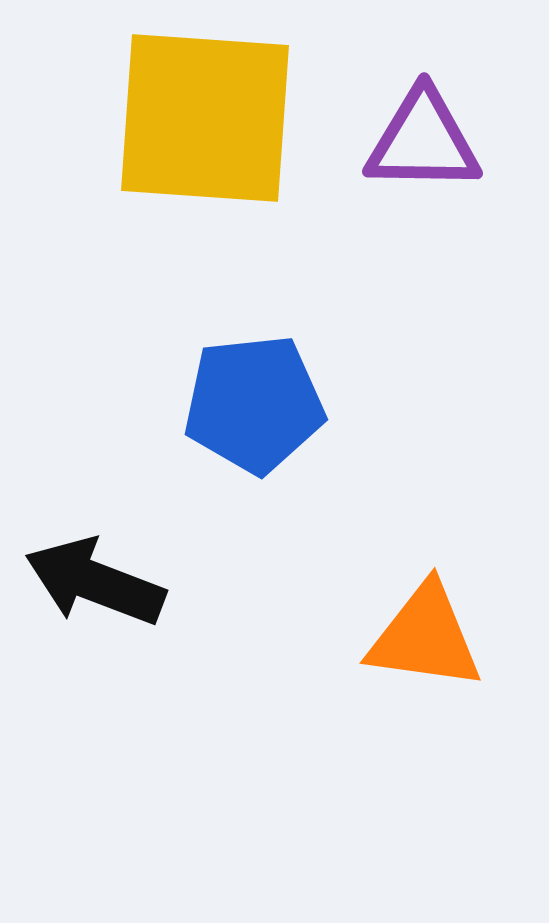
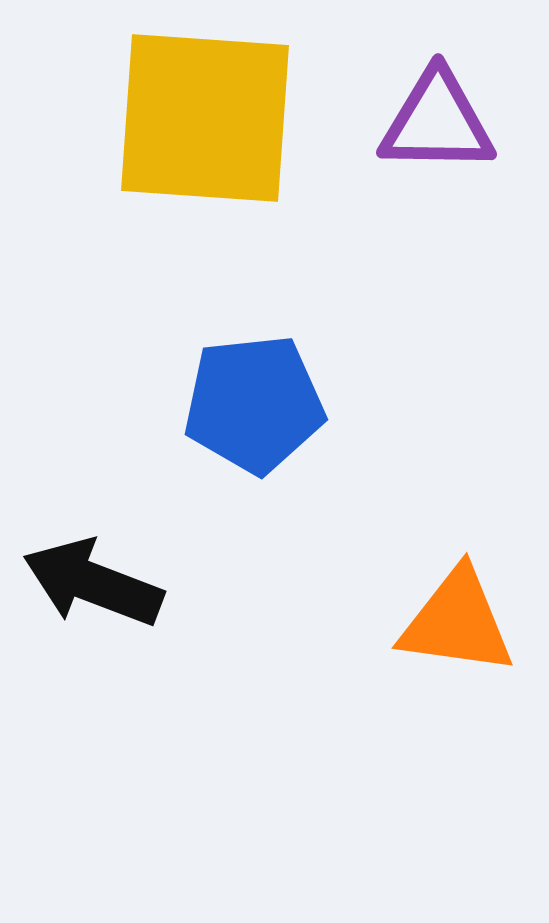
purple triangle: moved 14 px right, 19 px up
black arrow: moved 2 px left, 1 px down
orange triangle: moved 32 px right, 15 px up
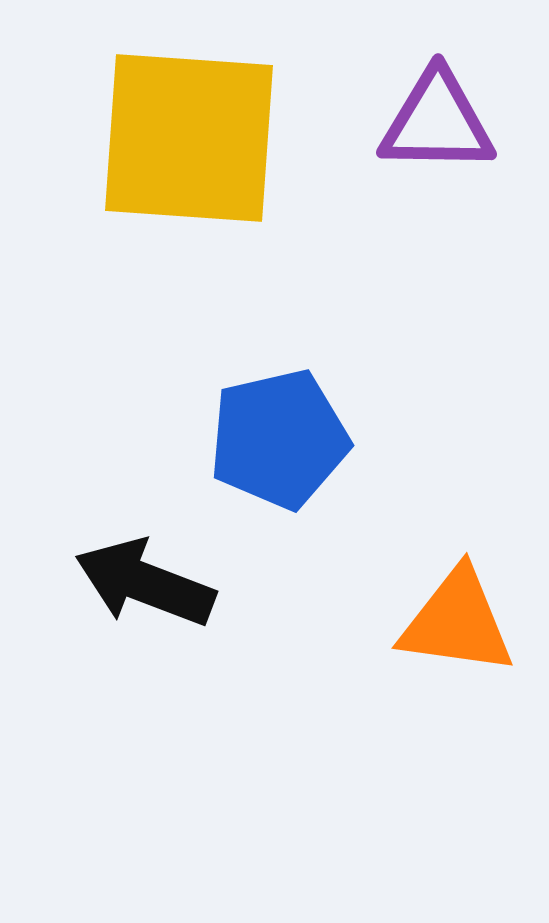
yellow square: moved 16 px left, 20 px down
blue pentagon: moved 25 px right, 35 px down; rotated 7 degrees counterclockwise
black arrow: moved 52 px right
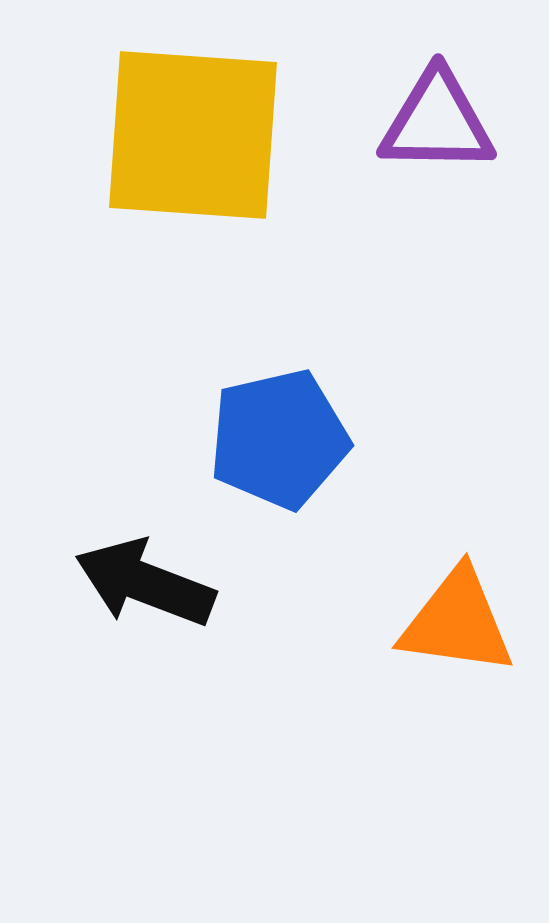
yellow square: moved 4 px right, 3 px up
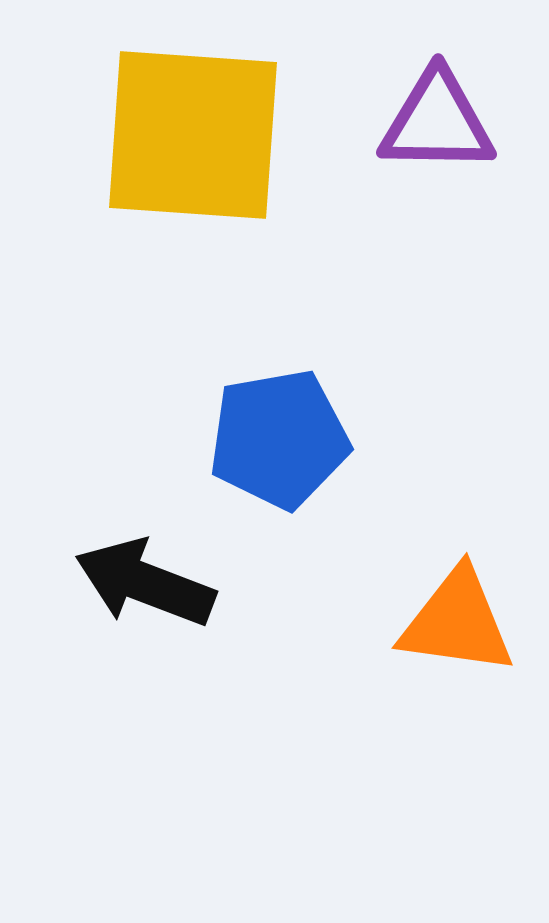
blue pentagon: rotated 3 degrees clockwise
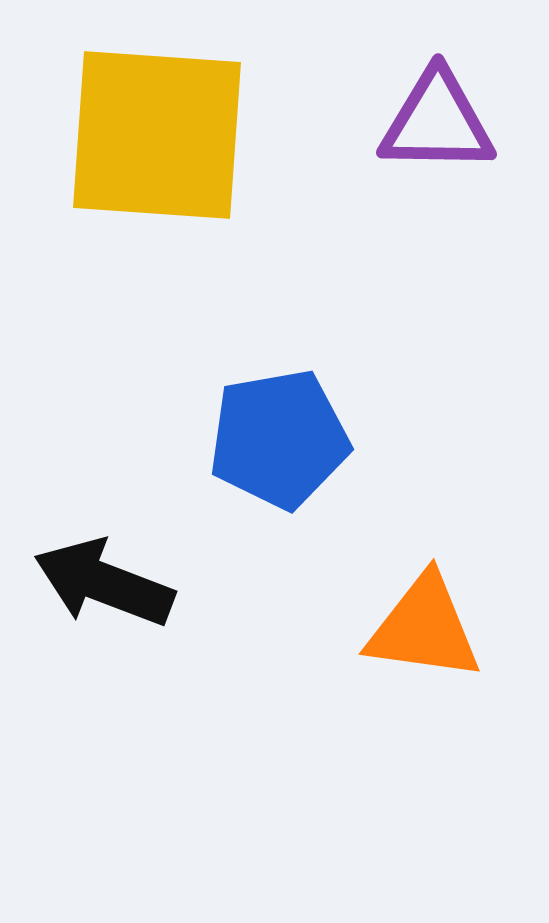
yellow square: moved 36 px left
black arrow: moved 41 px left
orange triangle: moved 33 px left, 6 px down
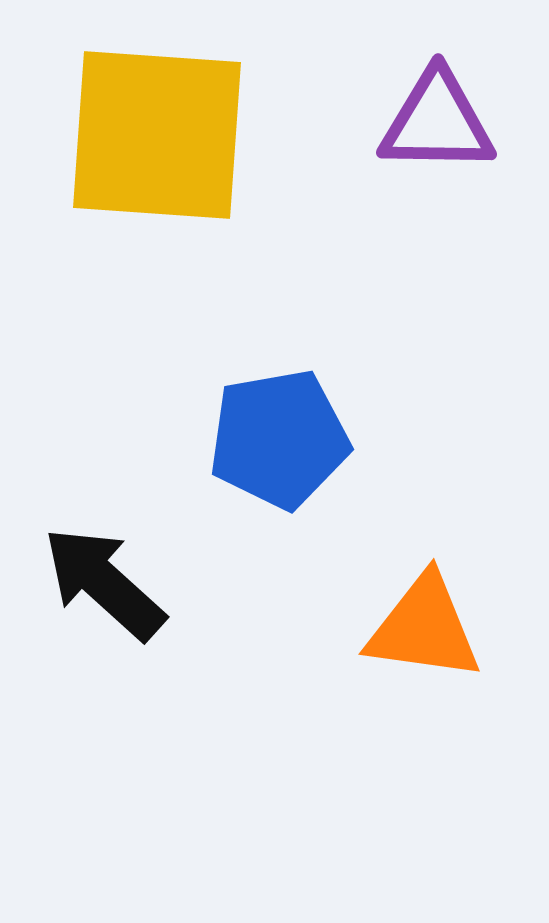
black arrow: rotated 21 degrees clockwise
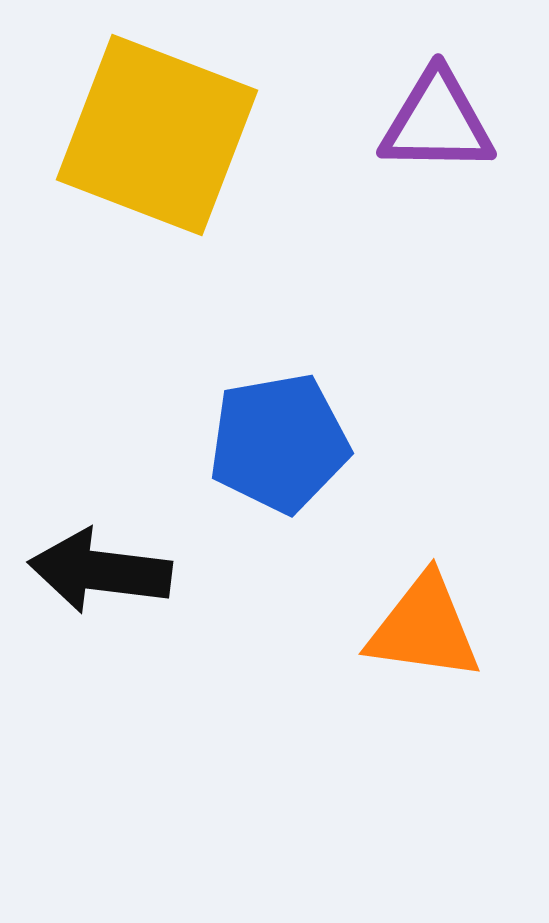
yellow square: rotated 17 degrees clockwise
blue pentagon: moved 4 px down
black arrow: moved 4 px left, 12 px up; rotated 35 degrees counterclockwise
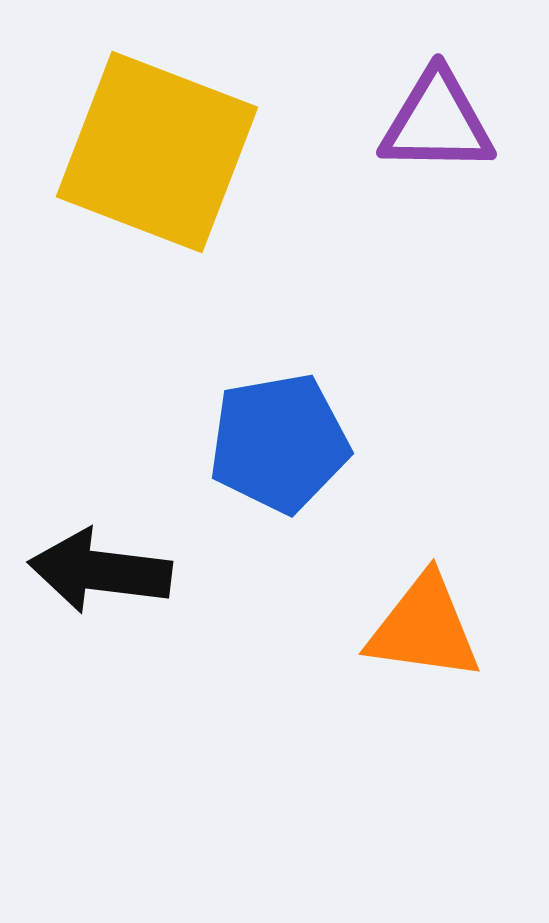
yellow square: moved 17 px down
